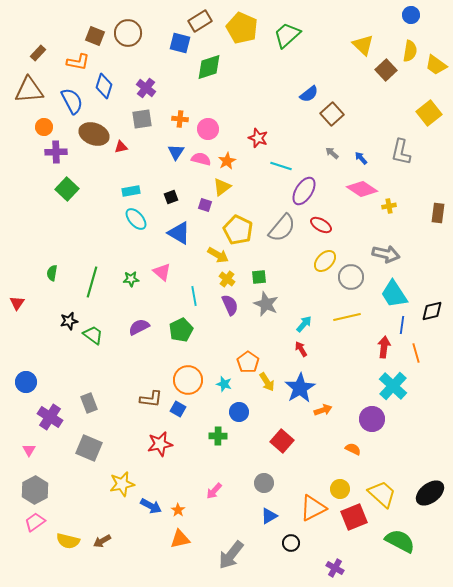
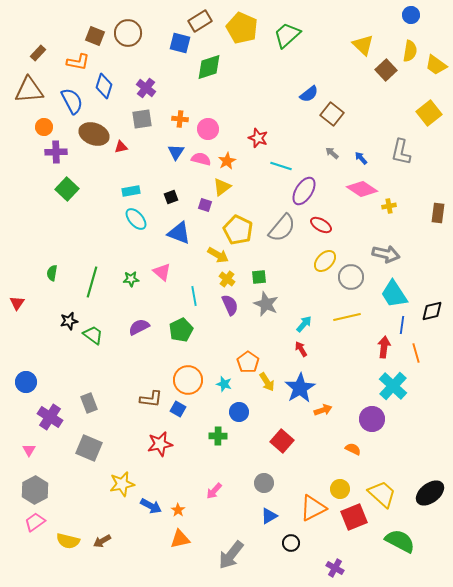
brown square at (332, 114): rotated 10 degrees counterclockwise
blue triangle at (179, 233): rotated 10 degrees counterclockwise
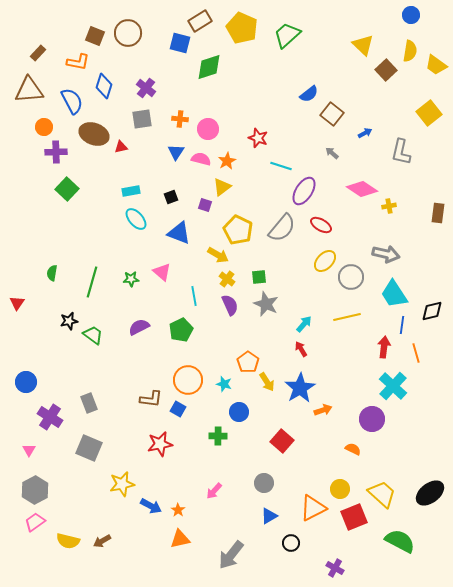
blue arrow at (361, 158): moved 4 px right, 25 px up; rotated 104 degrees clockwise
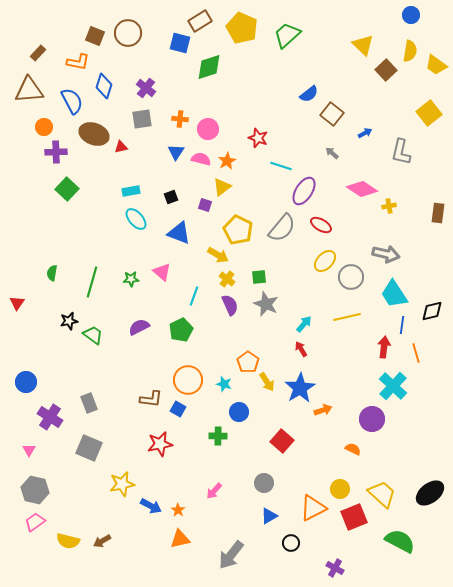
cyan line at (194, 296): rotated 30 degrees clockwise
gray hexagon at (35, 490): rotated 20 degrees counterclockwise
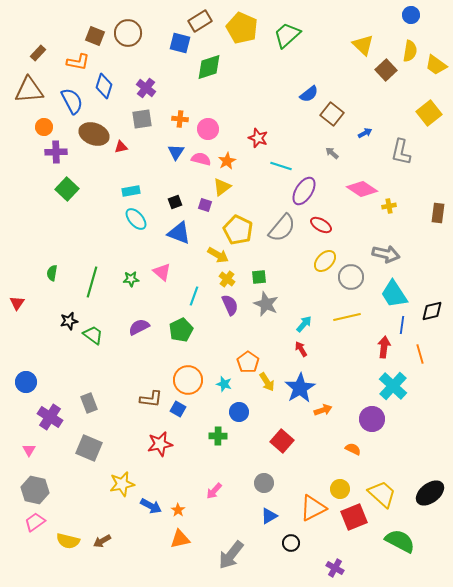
black square at (171, 197): moved 4 px right, 5 px down
orange line at (416, 353): moved 4 px right, 1 px down
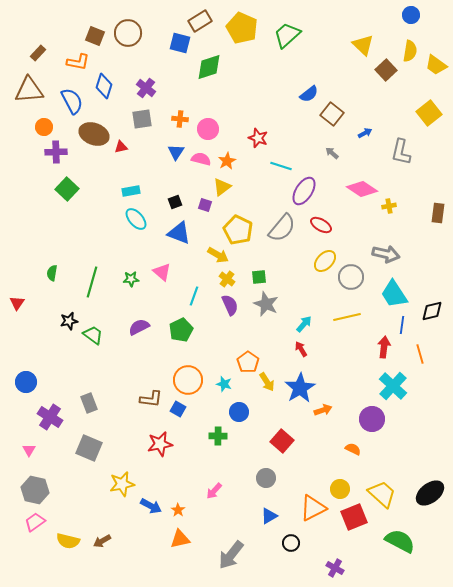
gray circle at (264, 483): moved 2 px right, 5 px up
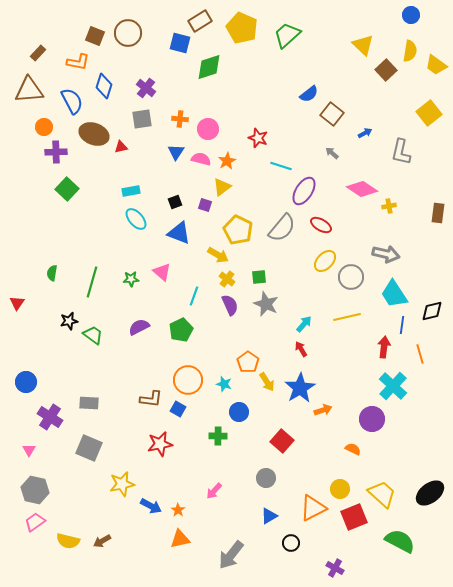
gray rectangle at (89, 403): rotated 66 degrees counterclockwise
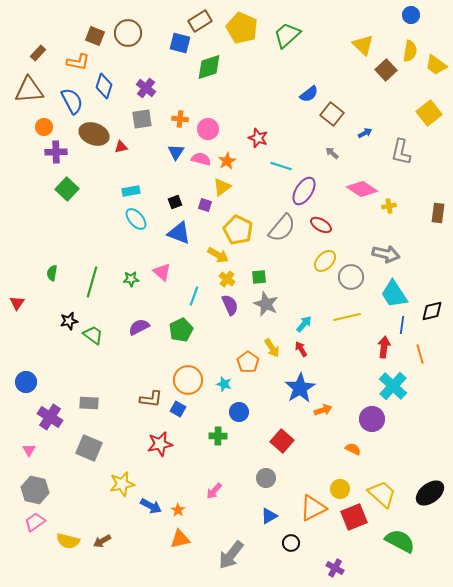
yellow arrow at (267, 382): moved 5 px right, 34 px up
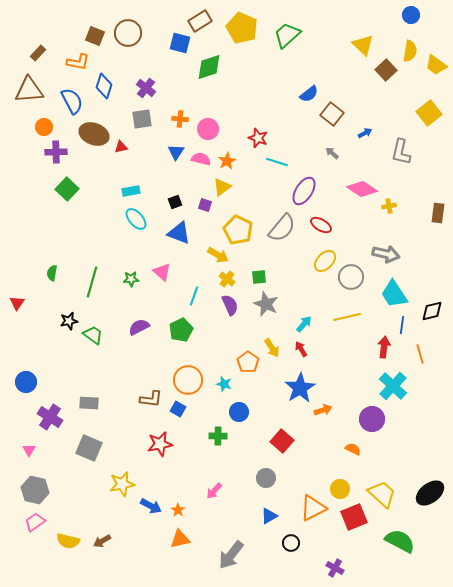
cyan line at (281, 166): moved 4 px left, 4 px up
